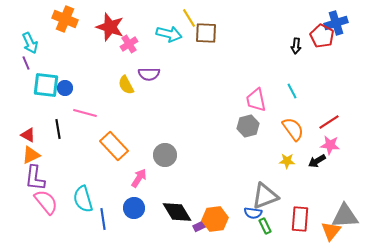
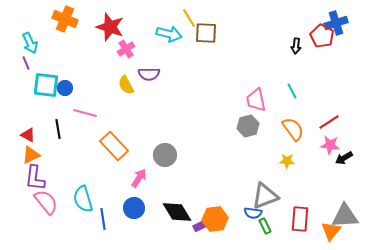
pink cross at (129, 44): moved 3 px left, 5 px down
black arrow at (317, 161): moved 27 px right, 3 px up
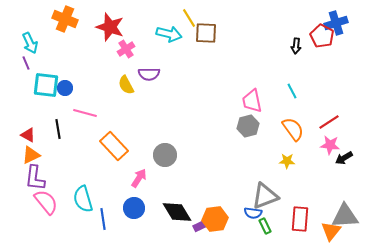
pink trapezoid at (256, 100): moved 4 px left, 1 px down
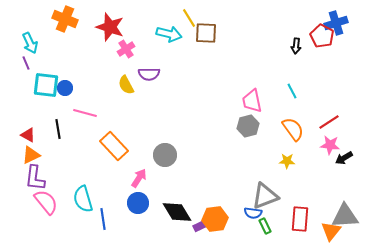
blue circle at (134, 208): moved 4 px right, 5 px up
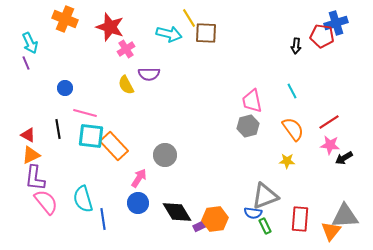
red pentagon at (322, 36): rotated 20 degrees counterclockwise
cyan square at (46, 85): moved 45 px right, 51 px down
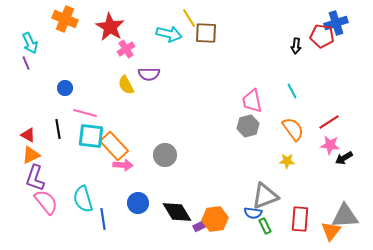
red star at (110, 27): rotated 12 degrees clockwise
purple L-shape at (35, 178): rotated 12 degrees clockwise
pink arrow at (139, 178): moved 16 px left, 13 px up; rotated 60 degrees clockwise
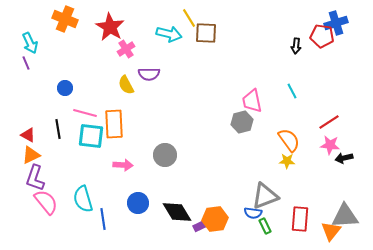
gray hexagon at (248, 126): moved 6 px left, 4 px up
orange semicircle at (293, 129): moved 4 px left, 11 px down
orange rectangle at (114, 146): moved 22 px up; rotated 40 degrees clockwise
black arrow at (344, 158): rotated 18 degrees clockwise
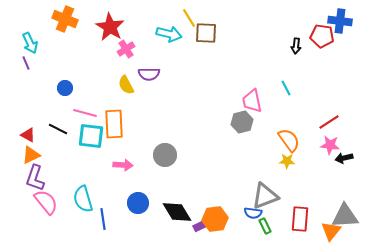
blue cross at (336, 23): moved 4 px right, 2 px up; rotated 25 degrees clockwise
cyan line at (292, 91): moved 6 px left, 3 px up
black line at (58, 129): rotated 54 degrees counterclockwise
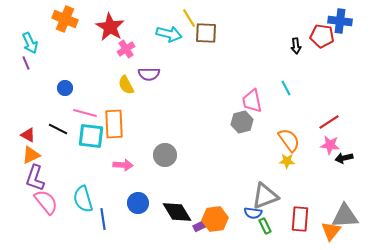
black arrow at (296, 46): rotated 14 degrees counterclockwise
